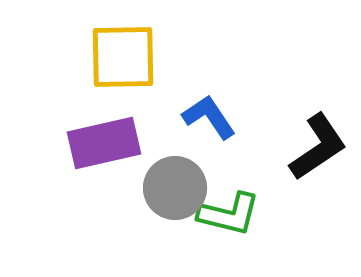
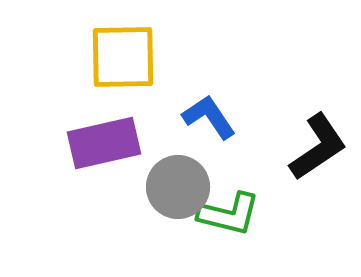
gray circle: moved 3 px right, 1 px up
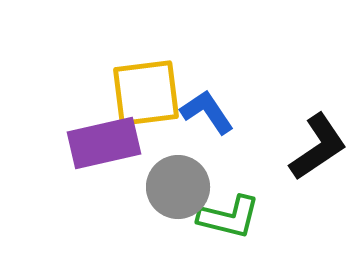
yellow square: moved 23 px right, 36 px down; rotated 6 degrees counterclockwise
blue L-shape: moved 2 px left, 5 px up
green L-shape: moved 3 px down
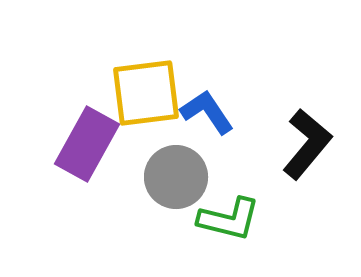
purple rectangle: moved 17 px left, 1 px down; rotated 48 degrees counterclockwise
black L-shape: moved 11 px left, 3 px up; rotated 16 degrees counterclockwise
gray circle: moved 2 px left, 10 px up
green L-shape: moved 2 px down
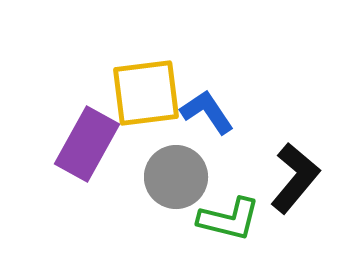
black L-shape: moved 12 px left, 34 px down
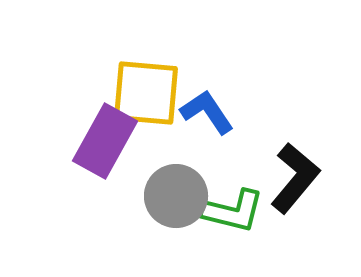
yellow square: rotated 12 degrees clockwise
purple rectangle: moved 18 px right, 3 px up
gray circle: moved 19 px down
green L-shape: moved 4 px right, 8 px up
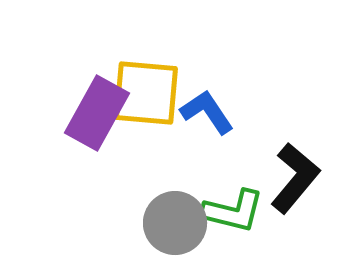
purple rectangle: moved 8 px left, 28 px up
gray circle: moved 1 px left, 27 px down
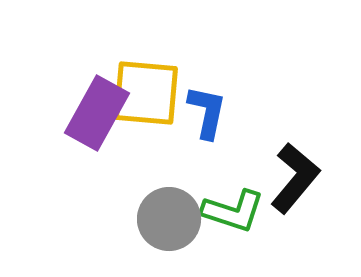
blue L-shape: rotated 46 degrees clockwise
green L-shape: rotated 4 degrees clockwise
gray circle: moved 6 px left, 4 px up
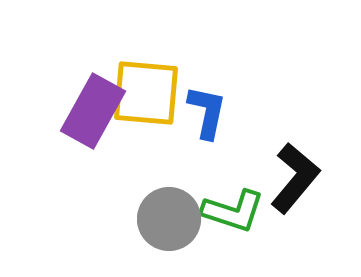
purple rectangle: moved 4 px left, 2 px up
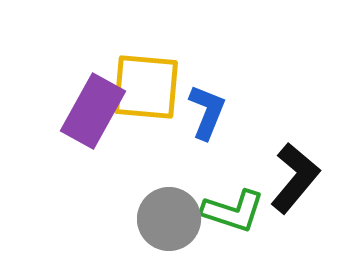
yellow square: moved 6 px up
blue L-shape: rotated 10 degrees clockwise
